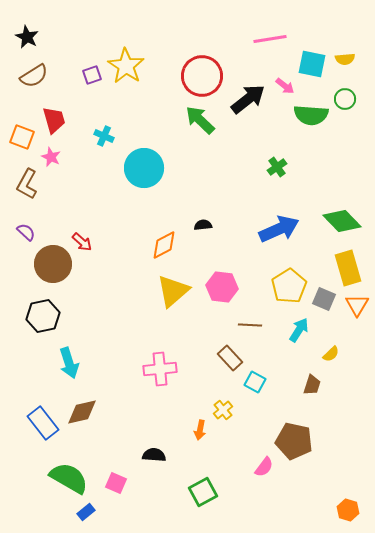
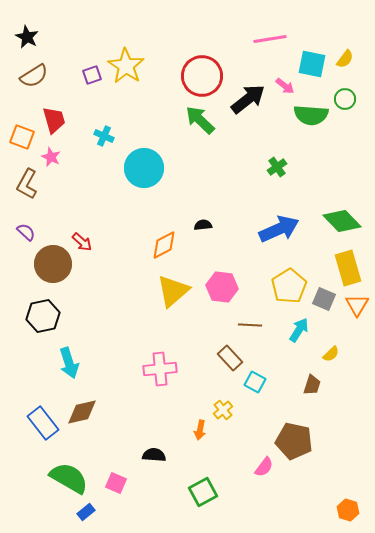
yellow semicircle at (345, 59): rotated 48 degrees counterclockwise
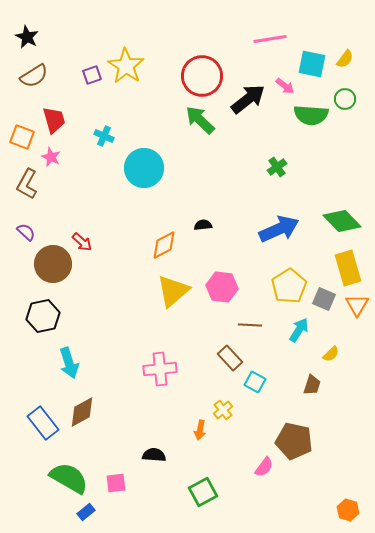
brown diamond at (82, 412): rotated 16 degrees counterclockwise
pink square at (116, 483): rotated 30 degrees counterclockwise
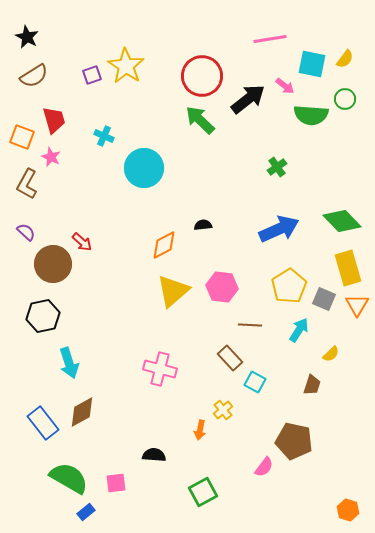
pink cross at (160, 369): rotated 20 degrees clockwise
